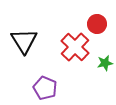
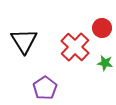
red circle: moved 5 px right, 4 px down
green star: rotated 21 degrees clockwise
purple pentagon: rotated 15 degrees clockwise
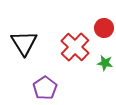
red circle: moved 2 px right
black triangle: moved 2 px down
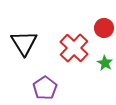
red cross: moved 1 px left, 1 px down
green star: rotated 21 degrees clockwise
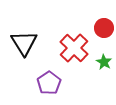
green star: moved 1 px left, 1 px up
purple pentagon: moved 4 px right, 5 px up
